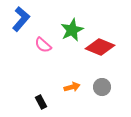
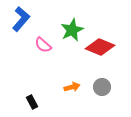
black rectangle: moved 9 px left
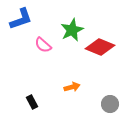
blue L-shape: rotated 30 degrees clockwise
gray circle: moved 8 px right, 17 px down
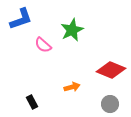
red diamond: moved 11 px right, 23 px down
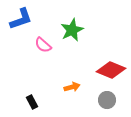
gray circle: moved 3 px left, 4 px up
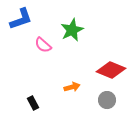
black rectangle: moved 1 px right, 1 px down
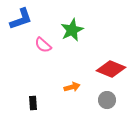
red diamond: moved 1 px up
black rectangle: rotated 24 degrees clockwise
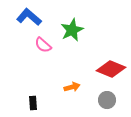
blue L-shape: moved 8 px right, 2 px up; rotated 120 degrees counterclockwise
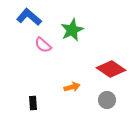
red diamond: rotated 12 degrees clockwise
